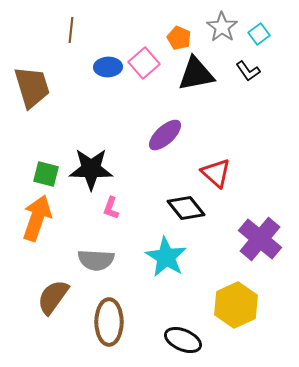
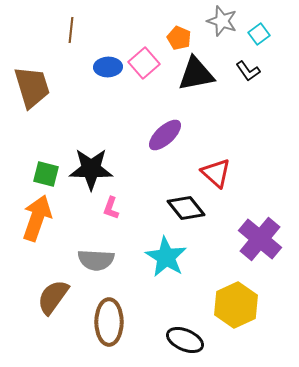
gray star: moved 6 px up; rotated 16 degrees counterclockwise
black ellipse: moved 2 px right
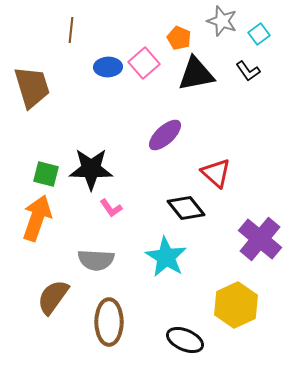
pink L-shape: rotated 55 degrees counterclockwise
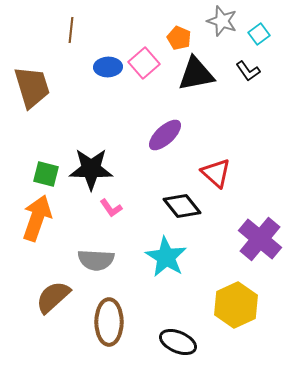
black diamond: moved 4 px left, 2 px up
brown semicircle: rotated 12 degrees clockwise
black ellipse: moved 7 px left, 2 px down
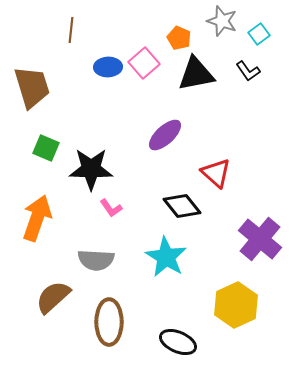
green square: moved 26 px up; rotated 8 degrees clockwise
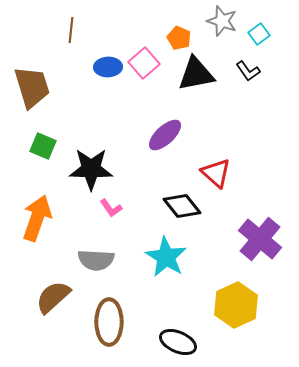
green square: moved 3 px left, 2 px up
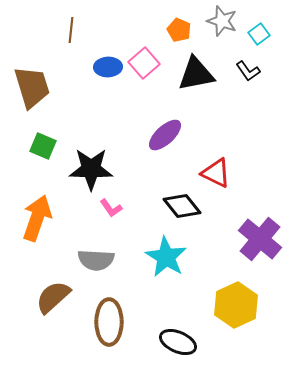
orange pentagon: moved 8 px up
red triangle: rotated 16 degrees counterclockwise
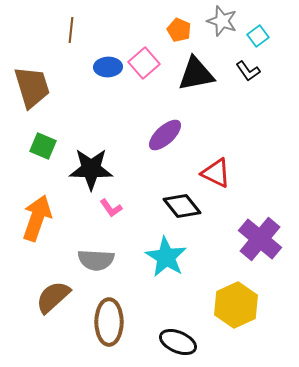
cyan square: moved 1 px left, 2 px down
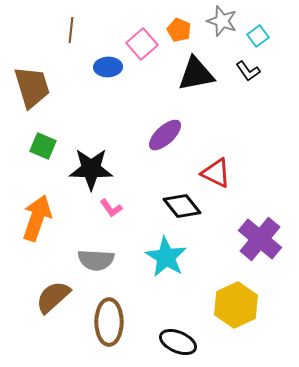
pink square: moved 2 px left, 19 px up
